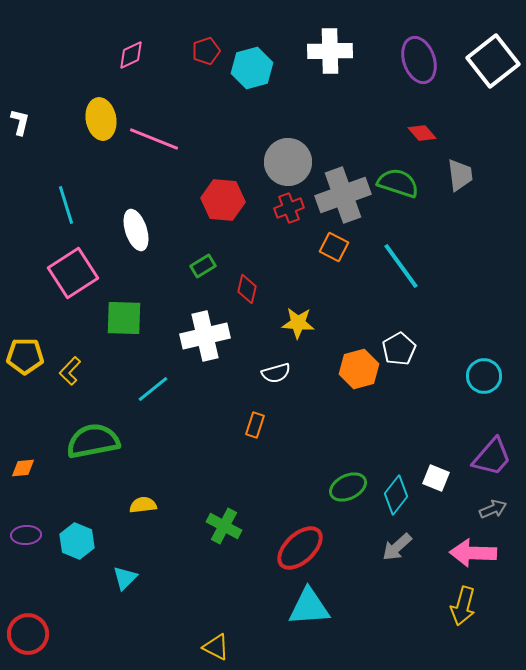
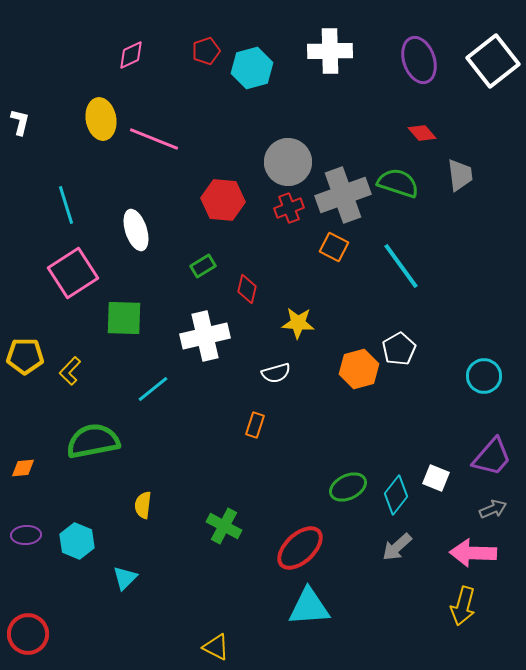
yellow semicircle at (143, 505): rotated 76 degrees counterclockwise
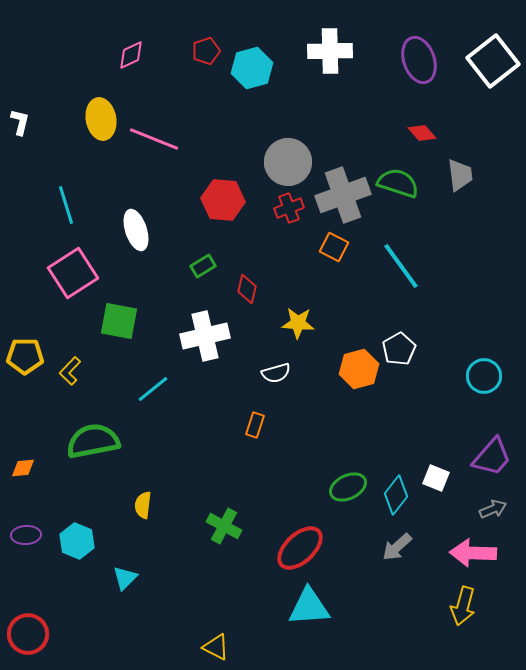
green square at (124, 318): moved 5 px left, 3 px down; rotated 9 degrees clockwise
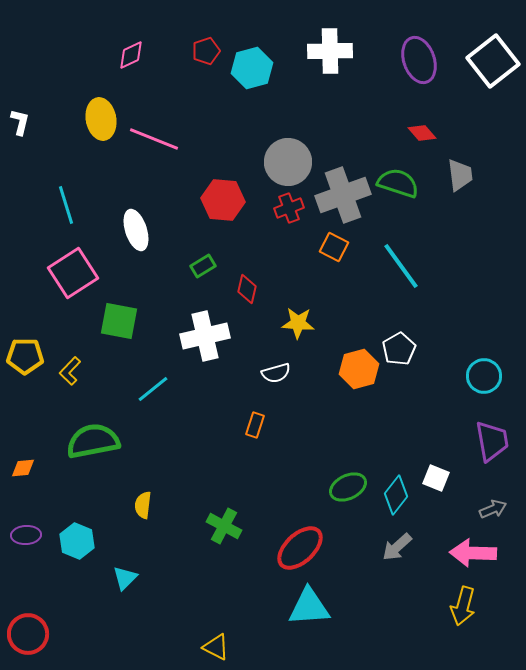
purple trapezoid at (492, 457): moved 16 px up; rotated 51 degrees counterclockwise
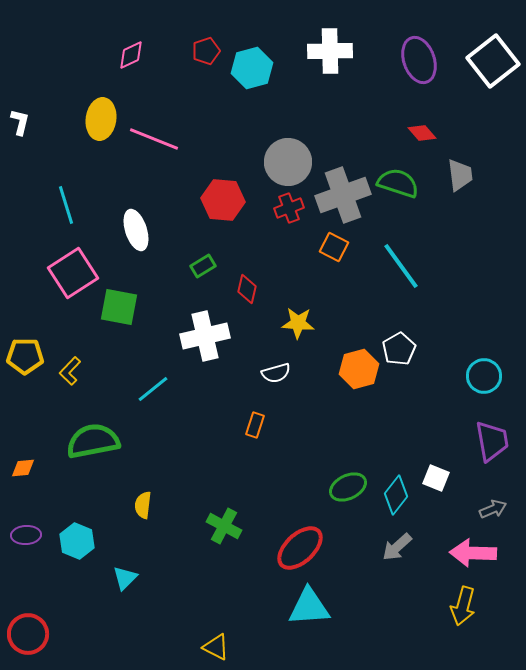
yellow ellipse at (101, 119): rotated 18 degrees clockwise
green square at (119, 321): moved 14 px up
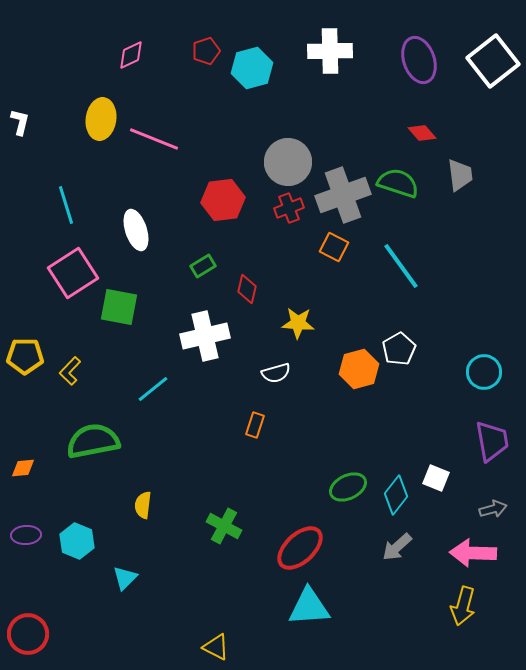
red hexagon at (223, 200): rotated 12 degrees counterclockwise
cyan circle at (484, 376): moved 4 px up
gray arrow at (493, 509): rotated 8 degrees clockwise
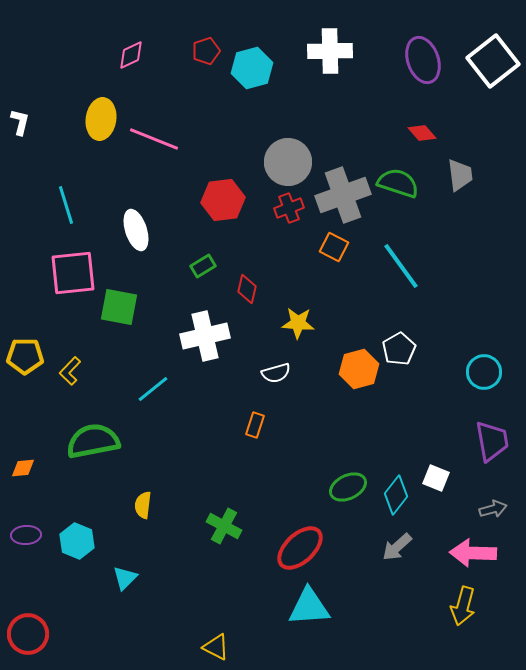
purple ellipse at (419, 60): moved 4 px right
pink square at (73, 273): rotated 27 degrees clockwise
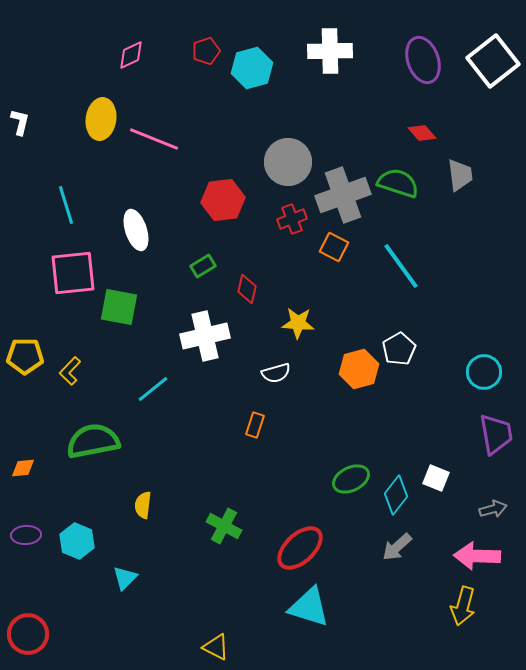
red cross at (289, 208): moved 3 px right, 11 px down
purple trapezoid at (492, 441): moved 4 px right, 7 px up
green ellipse at (348, 487): moved 3 px right, 8 px up
pink arrow at (473, 553): moved 4 px right, 3 px down
cyan triangle at (309, 607): rotated 21 degrees clockwise
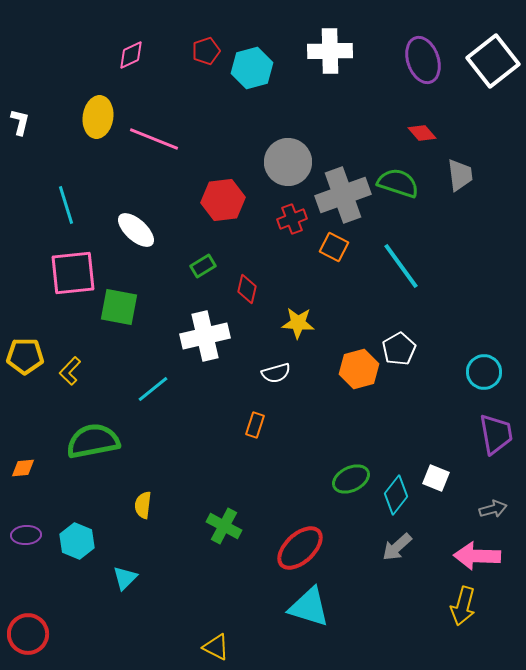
yellow ellipse at (101, 119): moved 3 px left, 2 px up
white ellipse at (136, 230): rotated 30 degrees counterclockwise
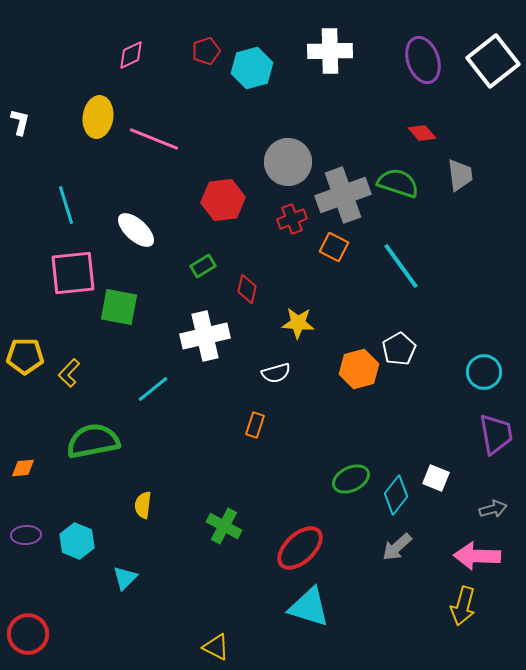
yellow L-shape at (70, 371): moved 1 px left, 2 px down
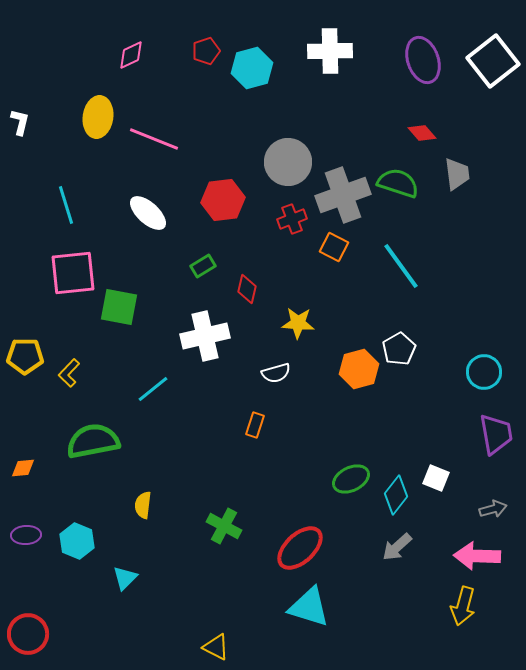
gray trapezoid at (460, 175): moved 3 px left, 1 px up
white ellipse at (136, 230): moved 12 px right, 17 px up
